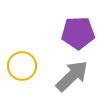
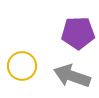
gray arrow: rotated 117 degrees counterclockwise
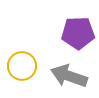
gray arrow: moved 3 px left
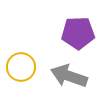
yellow circle: moved 1 px left, 1 px down
